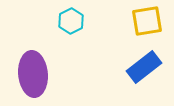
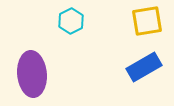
blue rectangle: rotated 8 degrees clockwise
purple ellipse: moved 1 px left
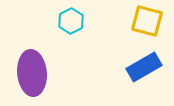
yellow square: rotated 24 degrees clockwise
purple ellipse: moved 1 px up
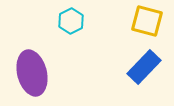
blue rectangle: rotated 16 degrees counterclockwise
purple ellipse: rotated 9 degrees counterclockwise
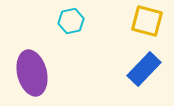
cyan hexagon: rotated 15 degrees clockwise
blue rectangle: moved 2 px down
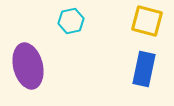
blue rectangle: rotated 32 degrees counterclockwise
purple ellipse: moved 4 px left, 7 px up
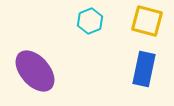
cyan hexagon: moved 19 px right; rotated 10 degrees counterclockwise
purple ellipse: moved 7 px right, 5 px down; rotated 27 degrees counterclockwise
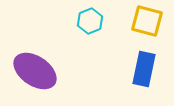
purple ellipse: rotated 15 degrees counterclockwise
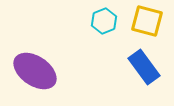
cyan hexagon: moved 14 px right
blue rectangle: moved 2 px up; rotated 48 degrees counterclockwise
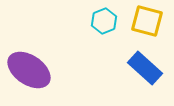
blue rectangle: moved 1 px right, 1 px down; rotated 12 degrees counterclockwise
purple ellipse: moved 6 px left, 1 px up
